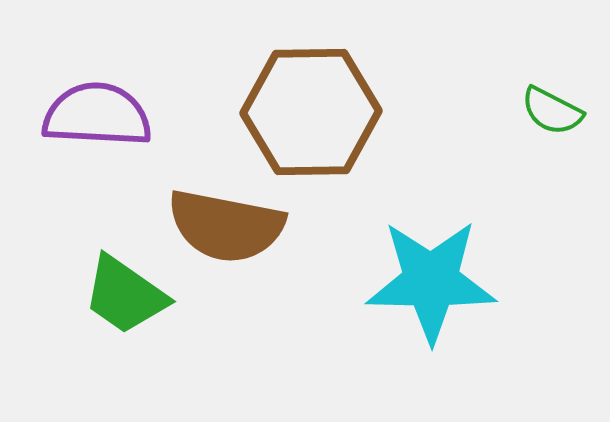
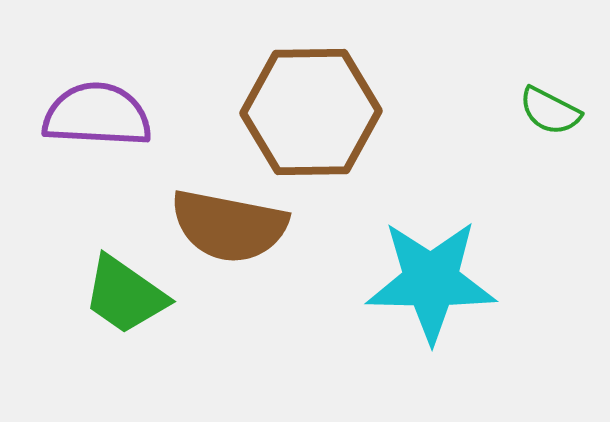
green semicircle: moved 2 px left
brown semicircle: moved 3 px right
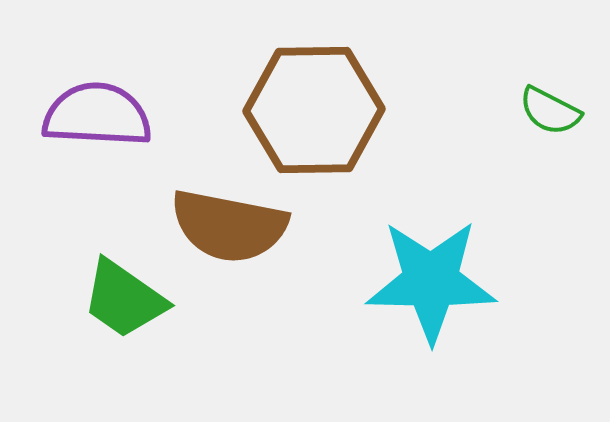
brown hexagon: moved 3 px right, 2 px up
green trapezoid: moved 1 px left, 4 px down
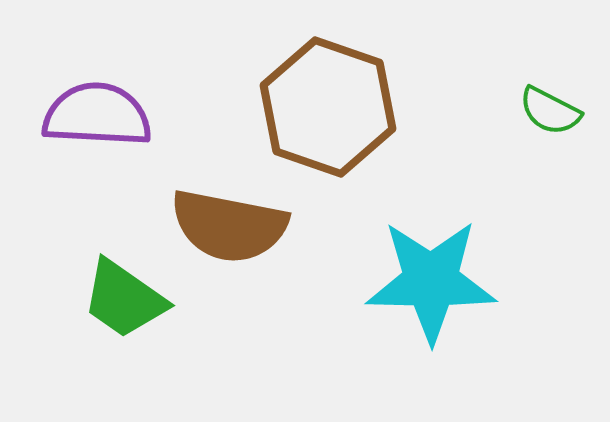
brown hexagon: moved 14 px right, 3 px up; rotated 20 degrees clockwise
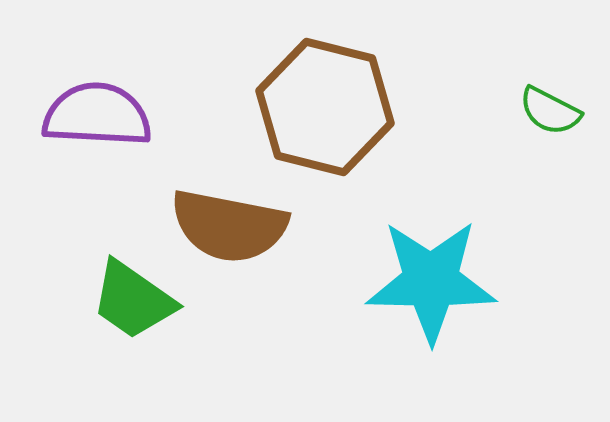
brown hexagon: moved 3 px left; rotated 5 degrees counterclockwise
green trapezoid: moved 9 px right, 1 px down
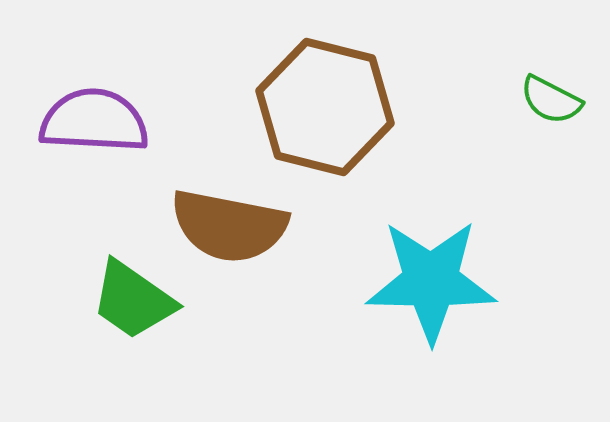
green semicircle: moved 1 px right, 11 px up
purple semicircle: moved 3 px left, 6 px down
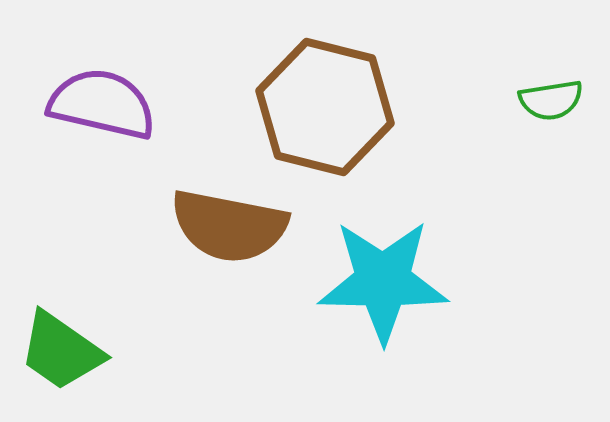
green semicircle: rotated 36 degrees counterclockwise
purple semicircle: moved 8 px right, 17 px up; rotated 10 degrees clockwise
cyan star: moved 48 px left
green trapezoid: moved 72 px left, 51 px down
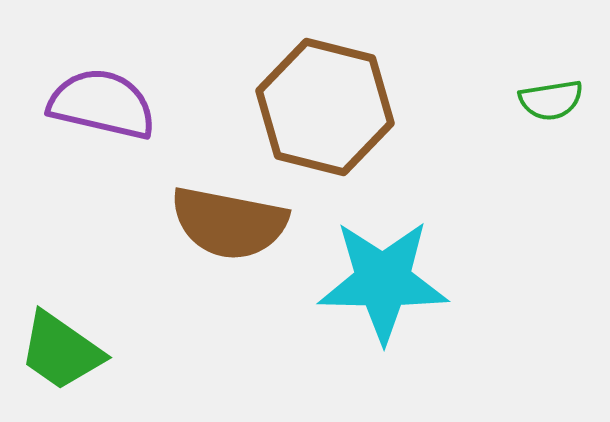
brown semicircle: moved 3 px up
